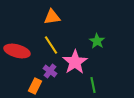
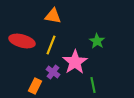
orange triangle: moved 1 px right, 1 px up; rotated 18 degrees clockwise
yellow line: rotated 54 degrees clockwise
red ellipse: moved 5 px right, 10 px up
purple cross: moved 3 px right, 1 px down
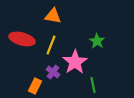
red ellipse: moved 2 px up
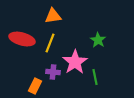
orange triangle: rotated 18 degrees counterclockwise
green star: moved 1 px right, 1 px up
yellow line: moved 1 px left, 2 px up
purple cross: rotated 32 degrees counterclockwise
green line: moved 2 px right, 8 px up
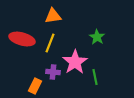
green star: moved 1 px left, 3 px up
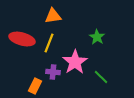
yellow line: moved 1 px left
green line: moved 6 px right; rotated 35 degrees counterclockwise
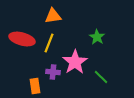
orange rectangle: rotated 35 degrees counterclockwise
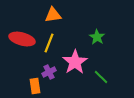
orange triangle: moved 1 px up
purple cross: moved 4 px left; rotated 32 degrees counterclockwise
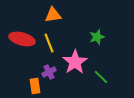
green star: rotated 21 degrees clockwise
yellow line: rotated 42 degrees counterclockwise
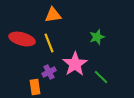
pink star: moved 2 px down
orange rectangle: moved 1 px down
